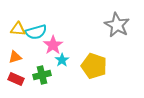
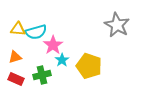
yellow pentagon: moved 5 px left
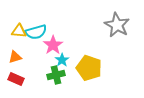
yellow triangle: moved 1 px right, 2 px down
yellow pentagon: moved 2 px down
green cross: moved 14 px right
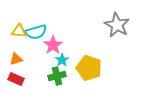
orange triangle: moved 1 px right, 2 px down
green cross: moved 1 px right, 1 px down
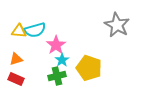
cyan semicircle: moved 1 px left, 2 px up
pink star: moved 3 px right
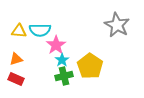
cyan semicircle: moved 5 px right; rotated 15 degrees clockwise
yellow pentagon: moved 1 px right, 2 px up; rotated 15 degrees clockwise
green cross: moved 7 px right
